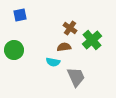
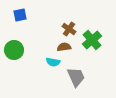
brown cross: moved 1 px left, 1 px down
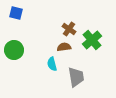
blue square: moved 4 px left, 2 px up; rotated 24 degrees clockwise
cyan semicircle: moved 1 px left, 2 px down; rotated 64 degrees clockwise
gray trapezoid: rotated 15 degrees clockwise
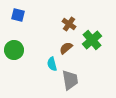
blue square: moved 2 px right, 2 px down
brown cross: moved 5 px up
brown semicircle: moved 2 px right, 1 px down; rotated 32 degrees counterclockwise
gray trapezoid: moved 6 px left, 3 px down
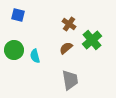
cyan semicircle: moved 17 px left, 8 px up
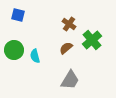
gray trapezoid: rotated 40 degrees clockwise
